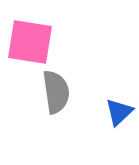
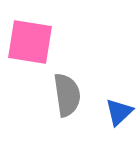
gray semicircle: moved 11 px right, 3 px down
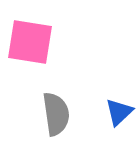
gray semicircle: moved 11 px left, 19 px down
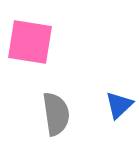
blue triangle: moved 7 px up
